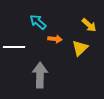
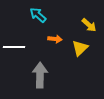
cyan arrow: moved 7 px up
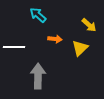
gray arrow: moved 2 px left, 1 px down
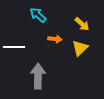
yellow arrow: moved 7 px left, 1 px up
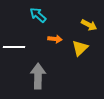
yellow arrow: moved 7 px right, 1 px down; rotated 14 degrees counterclockwise
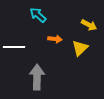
gray arrow: moved 1 px left, 1 px down
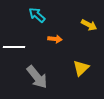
cyan arrow: moved 1 px left
yellow triangle: moved 1 px right, 20 px down
gray arrow: rotated 140 degrees clockwise
